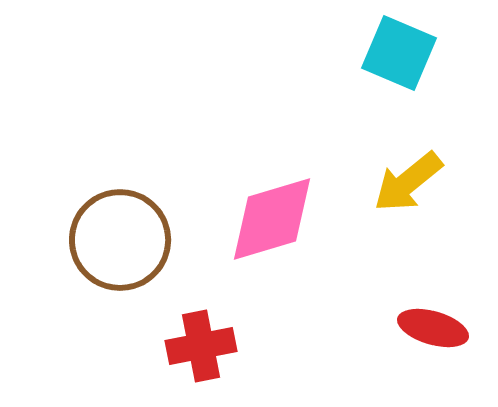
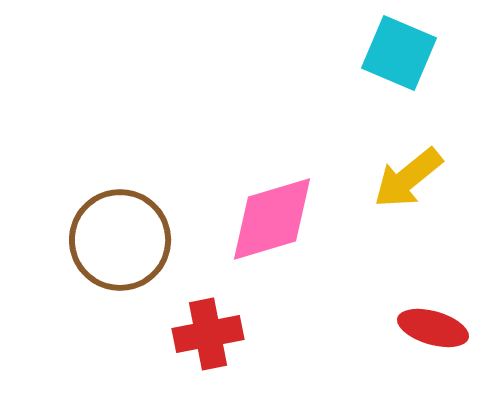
yellow arrow: moved 4 px up
red cross: moved 7 px right, 12 px up
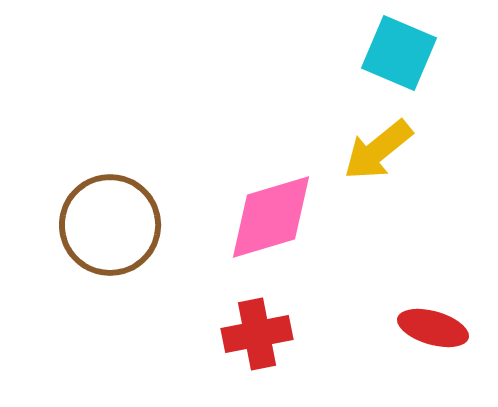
yellow arrow: moved 30 px left, 28 px up
pink diamond: moved 1 px left, 2 px up
brown circle: moved 10 px left, 15 px up
red cross: moved 49 px right
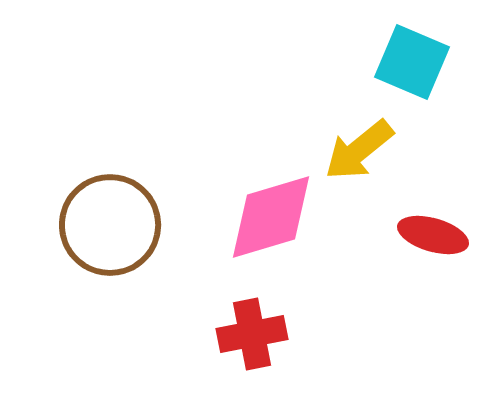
cyan square: moved 13 px right, 9 px down
yellow arrow: moved 19 px left
red ellipse: moved 93 px up
red cross: moved 5 px left
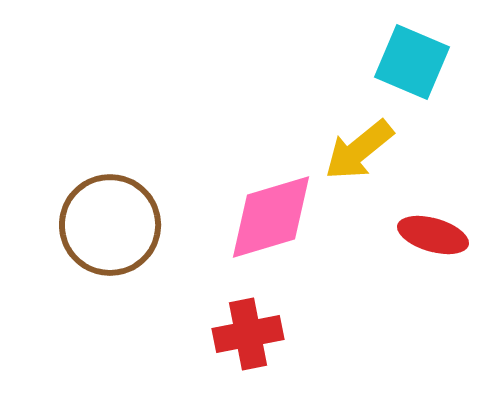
red cross: moved 4 px left
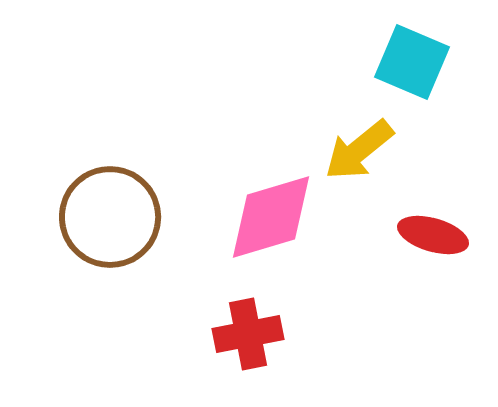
brown circle: moved 8 px up
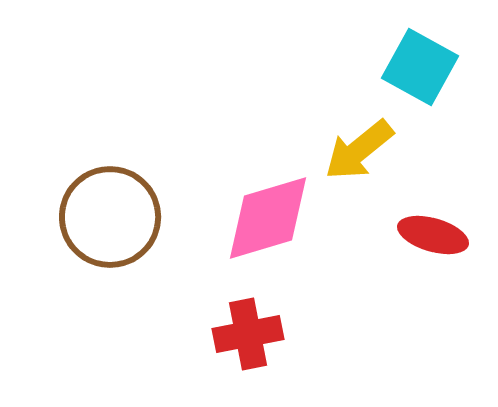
cyan square: moved 8 px right, 5 px down; rotated 6 degrees clockwise
pink diamond: moved 3 px left, 1 px down
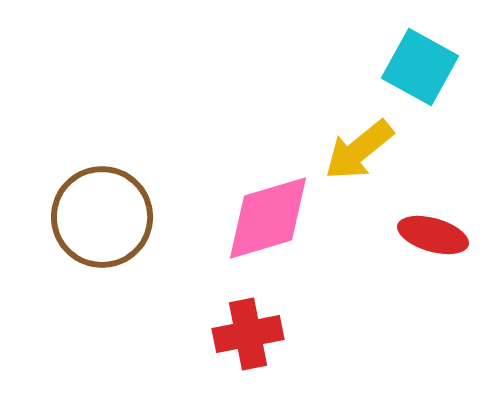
brown circle: moved 8 px left
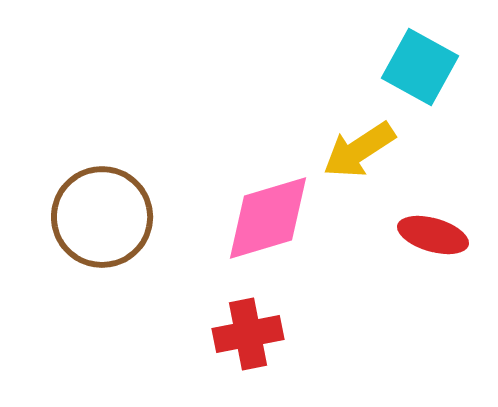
yellow arrow: rotated 6 degrees clockwise
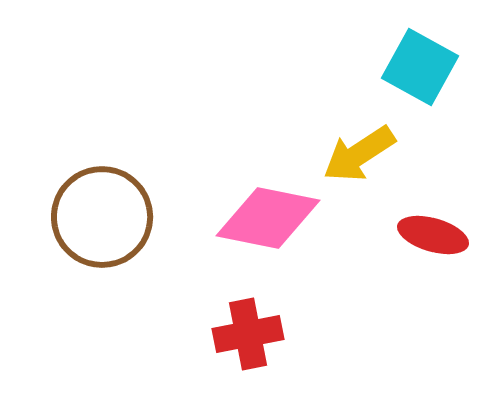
yellow arrow: moved 4 px down
pink diamond: rotated 28 degrees clockwise
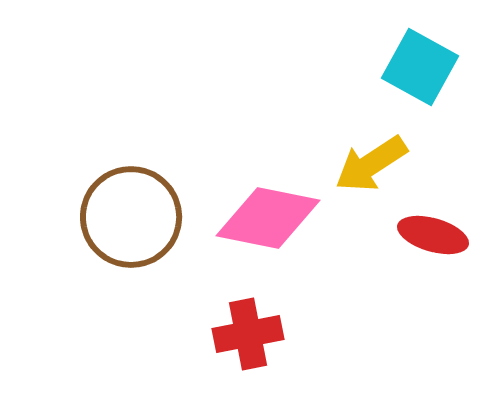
yellow arrow: moved 12 px right, 10 px down
brown circle: moved 29 px right
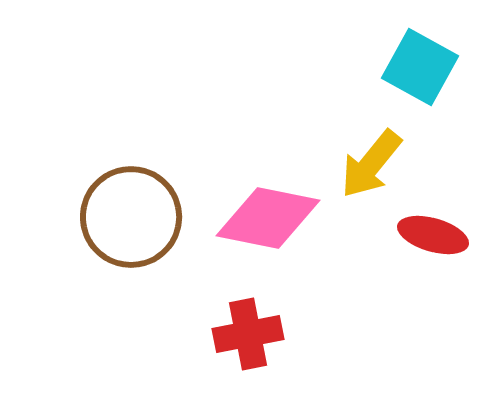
yellow arrow: rotated 18 degrees counterclockwise
